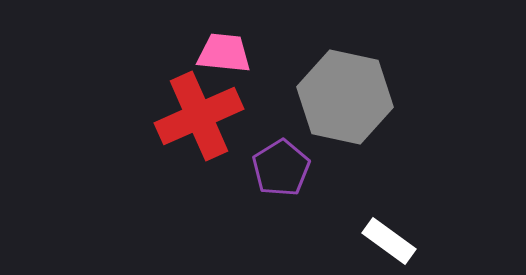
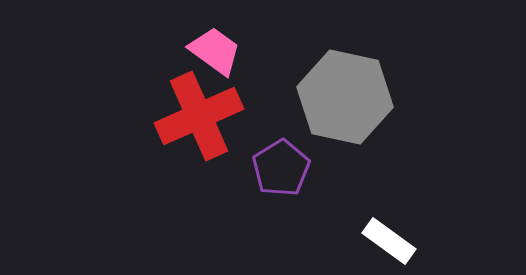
pink trapezoid: moved 9 px left, 2 px up; rotated 30 degrees clockwise
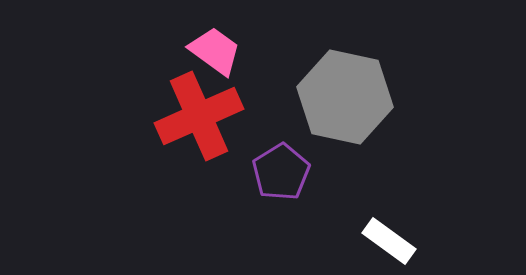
purple pentagon: moved 4 px down
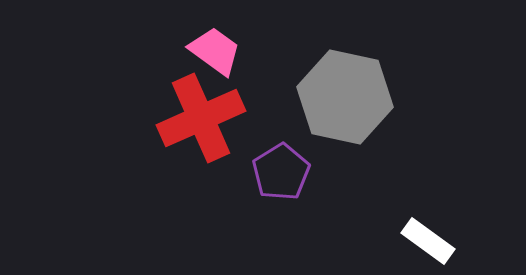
red cross: moved 2 px right, 2 px down
white rectangle: moved 39 px right
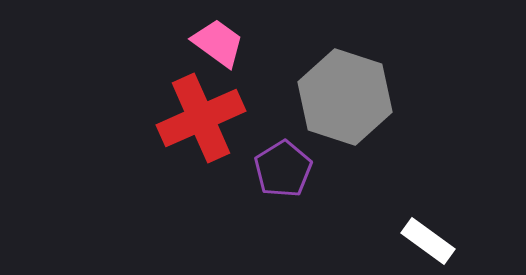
pink trapezoid: moved 3 px right, 8 px up
gray hexagon: rotated 6 degrees clockwise
purple pentagon: moved 2 px right, 3 px up
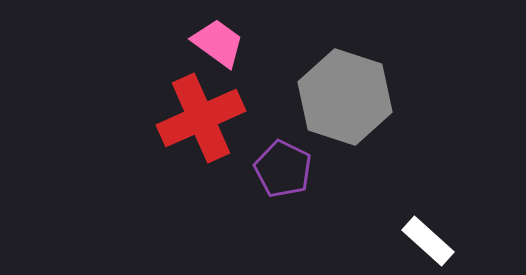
purple pentagon: rotated 14 degrees counterclockwise
white rectangle: rotated 6 degrees clockwise
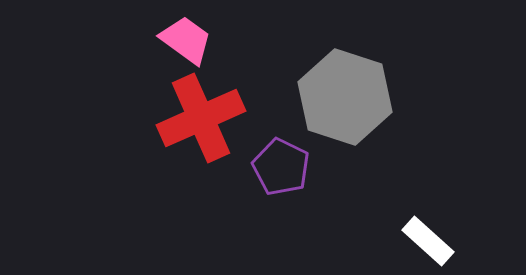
pink trapezoid: moved 32 px left, 3 px up
purple pentagon: moved 2 px left, 2 px up
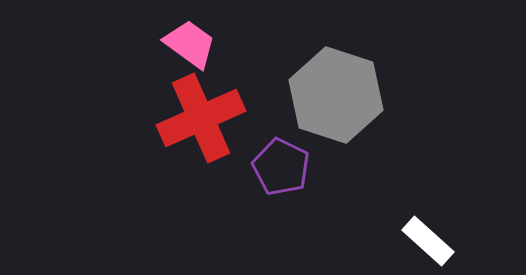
pink trapezoid: moved 4 px right, 4 px down
gray hexagon: moved 9 px left, 2 px up
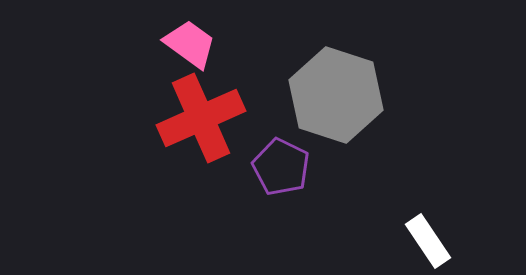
white rectangle: rotated 14 degrees clockwise
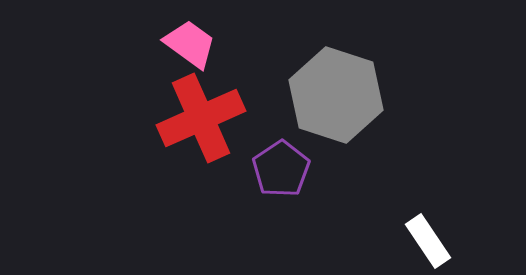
purple pentagon: moved 2 px down; rotated 12 degrees clockwise
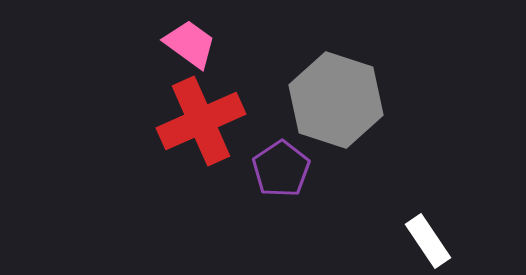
gray hexagon: moved 5 px down
red cross: moved 3 px down
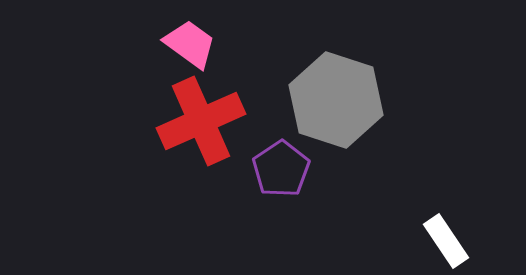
white rectangle: moved 18 px right
